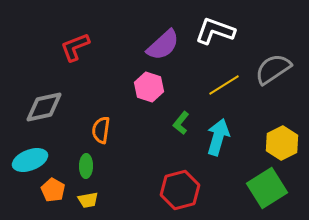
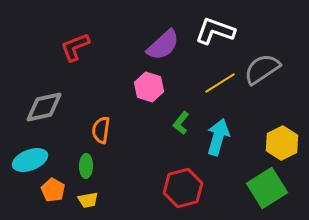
gray semicircle: moved 11 px left
yellow line: moved 4 px left, 2 px up
red hexagon: moved 3 px right, 2 px up
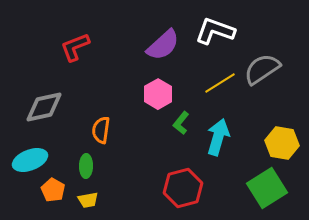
pink hexagon: moved 9 px right, 7 px down; rotated 12 degrees clockwise
yellow hexagon: rotated 24 degrees counterclockwise
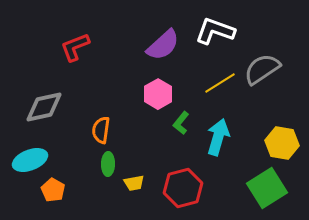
green ellipse: moved 22 px right, 2 px up
yellow trapezoid: moved 46 px right, 17 px up
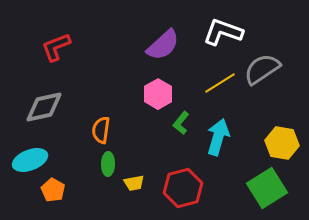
white L-shape: moved 8 px right, 1 px down
red L-shape: moved 19 px left
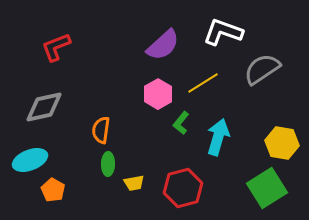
yellow line: moved 17 px left
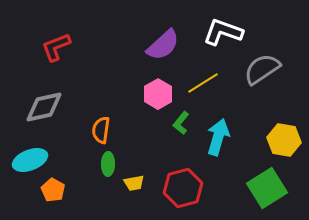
yellow hexagon: moved 2 px right, 3 px up
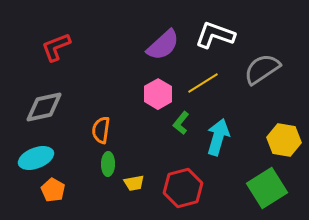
white L-shape: moved 8 px left, 3 px down
cyan ellipse: moved 6 px right, 2 px up
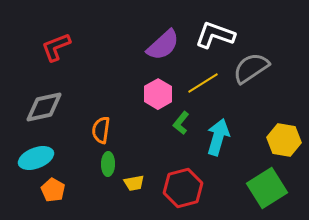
gray semicircle: moved 11 px left, 1 px up
